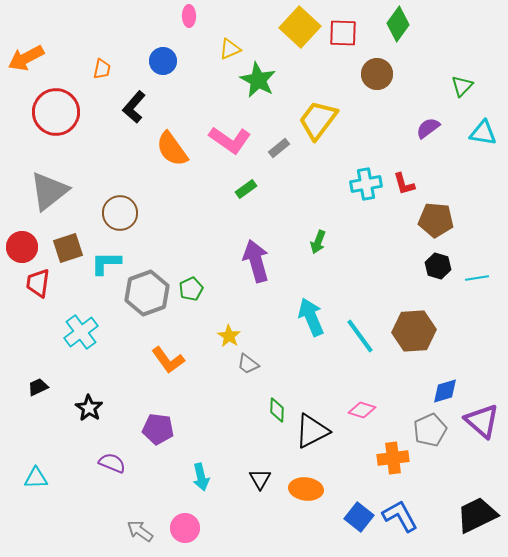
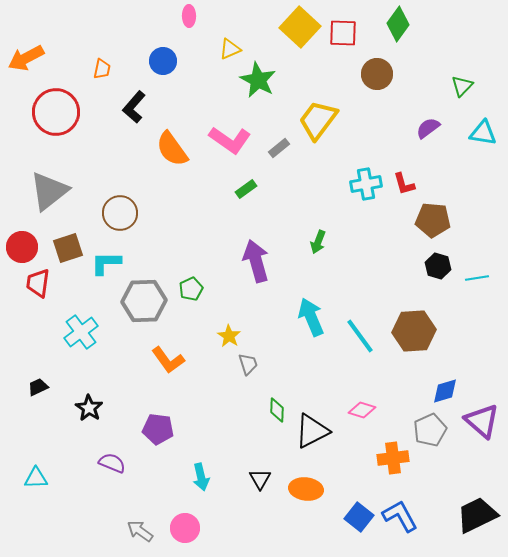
brown pentagon at (436, 220): moved 3 px left
gray hexagon at (147, 293): moved 3 px left, 8 px down; rotated 18 degrees clockwise
gray trapezoid at (248, 364): rotated 145 degrees counterclockwise
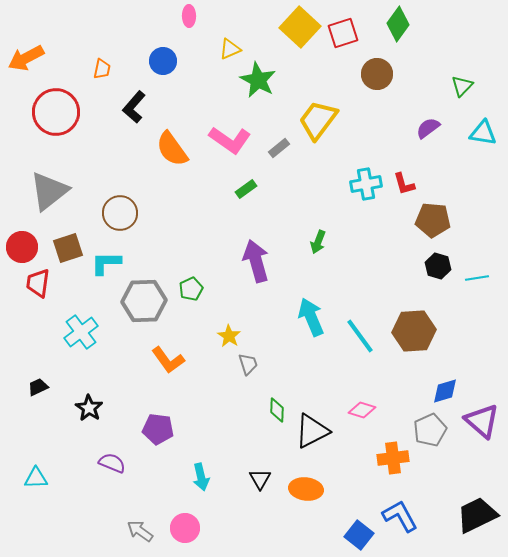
red square at (343, 33): rotated 20 degrees counterclockwise
blue square at (359, 517): moved 18 px down
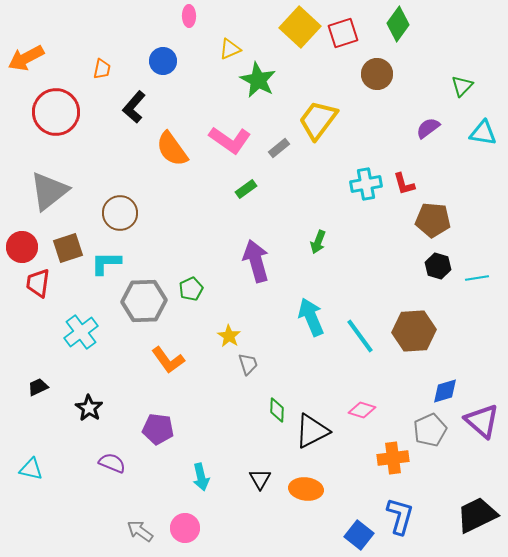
cyan triangle at (36, 478): moved 5 px left, 9 px up; rotated 15 degrees clockwise
blue L-shape at (400, 516): rotated 45 degrees clockwise
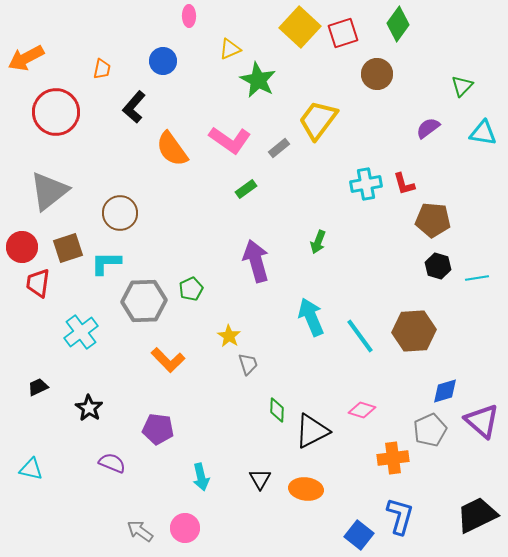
orange L-shape at (168, 360): rotated 8 degrees counterclockwise
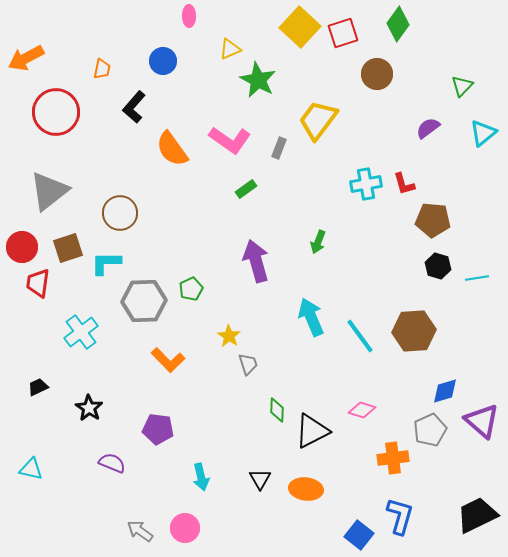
cyan triangle at (483, 133): rotated 48 degrees counterclockwise
gray rectangle at (279, 148): rotated 30 degrees counterclockwise
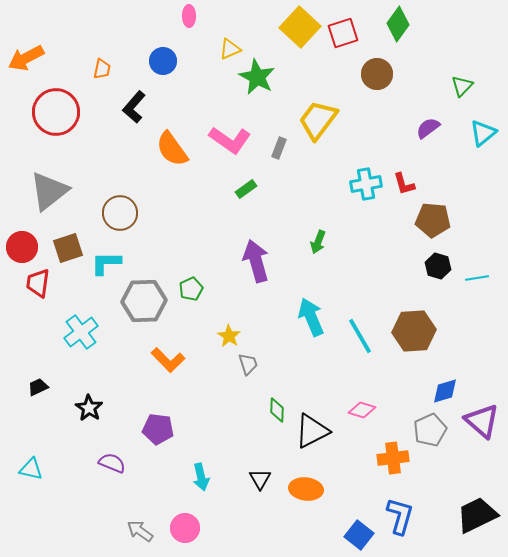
green star at (258, 80): moved 1 px left, 3 px up
cyan line at (360, 336): rotated 6 degrees clockwise
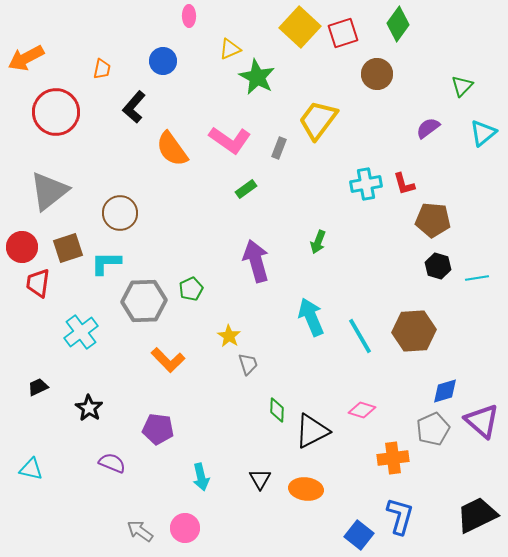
gray pentagon at (430, 430): moved 3 px right, 1 px up
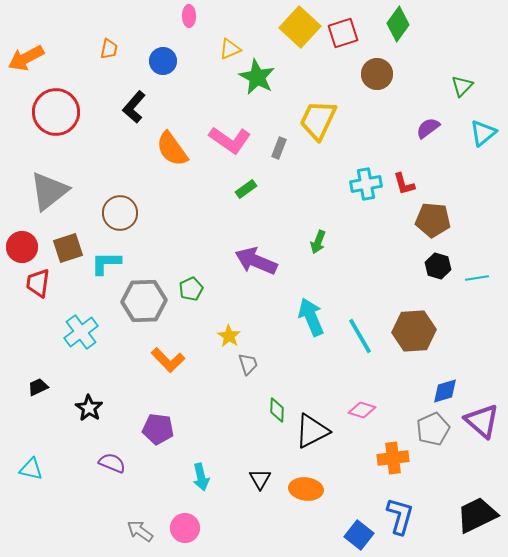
orange trapezoid at (102, 69): moved 7 px right, 20 px up
yellow trapezoid at (318, 120): rotated 12 degrees counterclockwise
purple arrow at (256, 261): rotated 51 degrees counterclockwise
